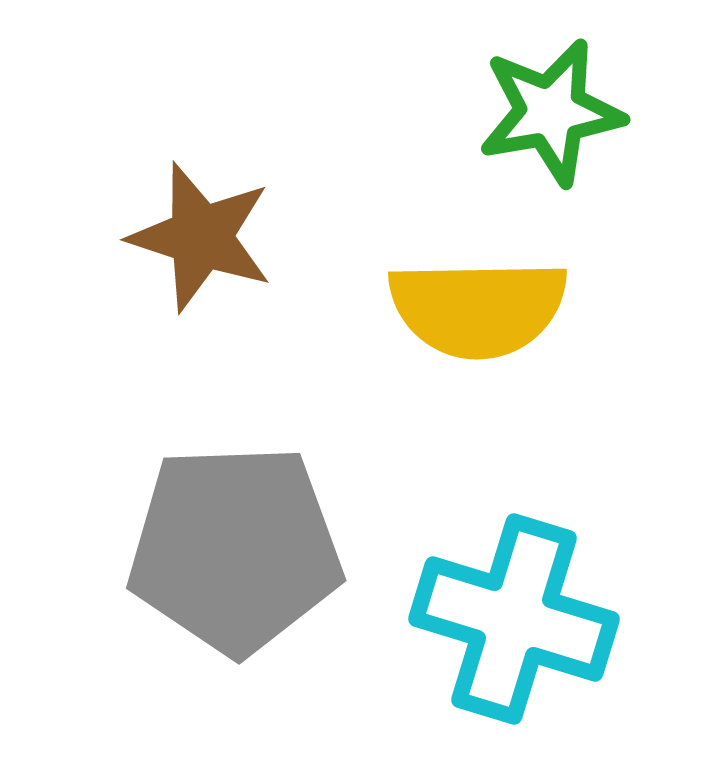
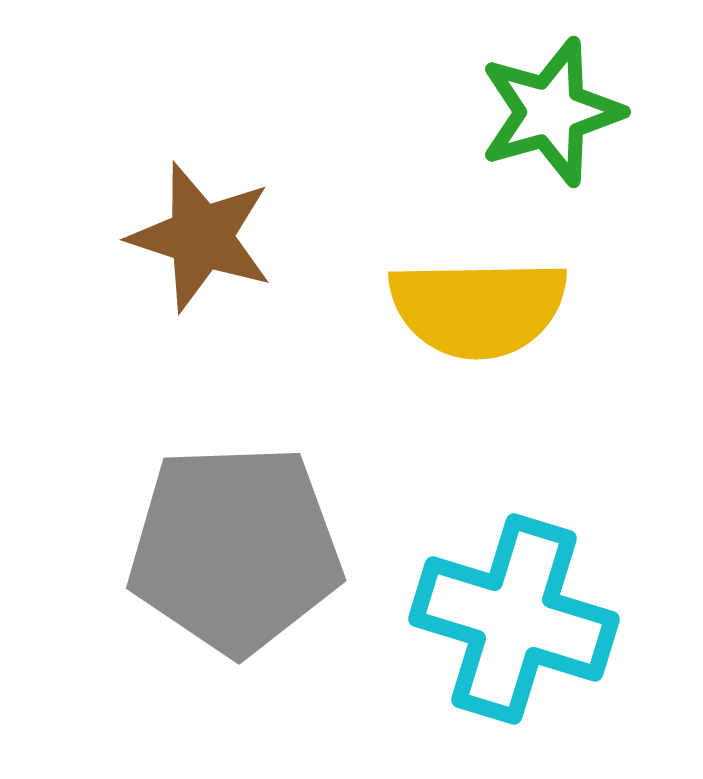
green star: rotated 6 degrees counterclockwise
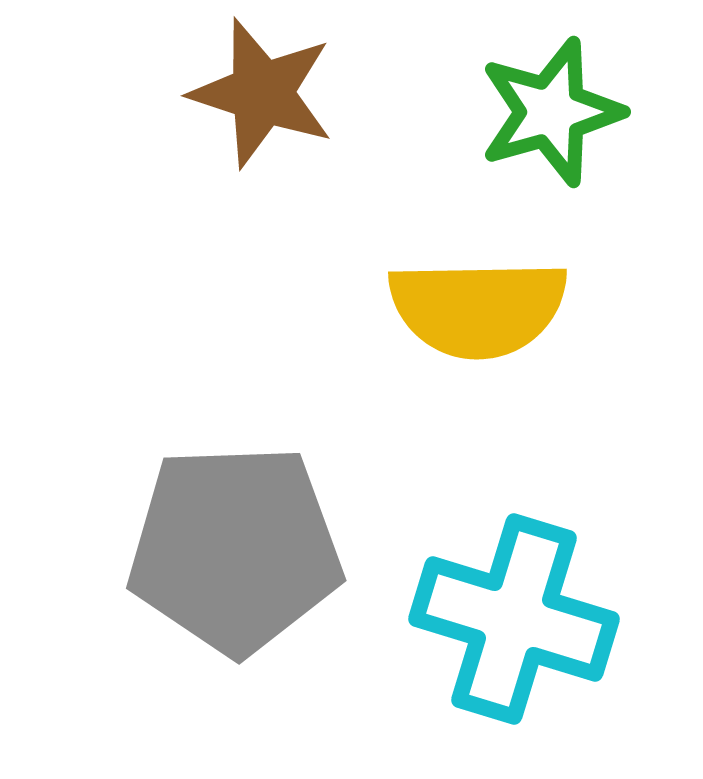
brown star: moved 61 px right, 144 px up
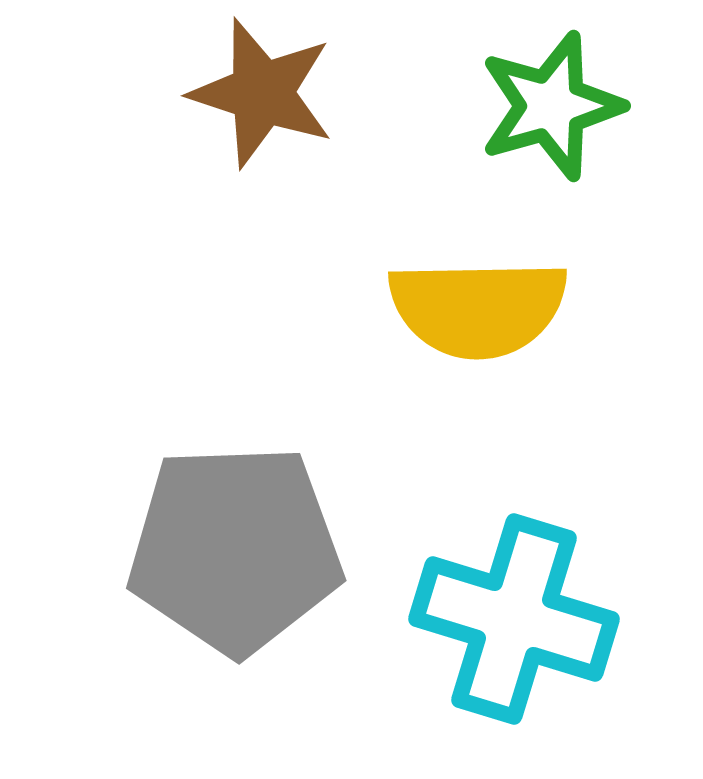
green star: moved 6 px up
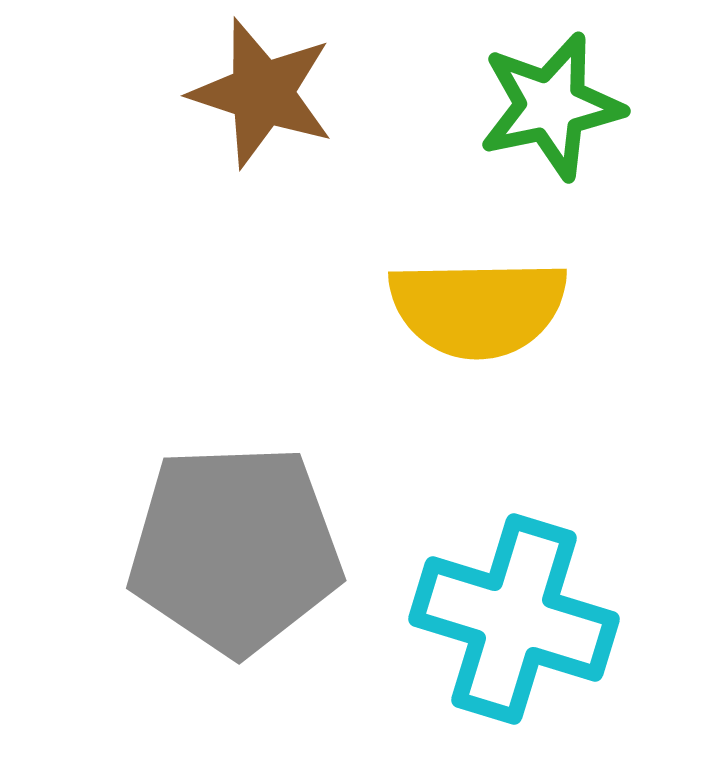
green star: rotated 4 degrees clockwise
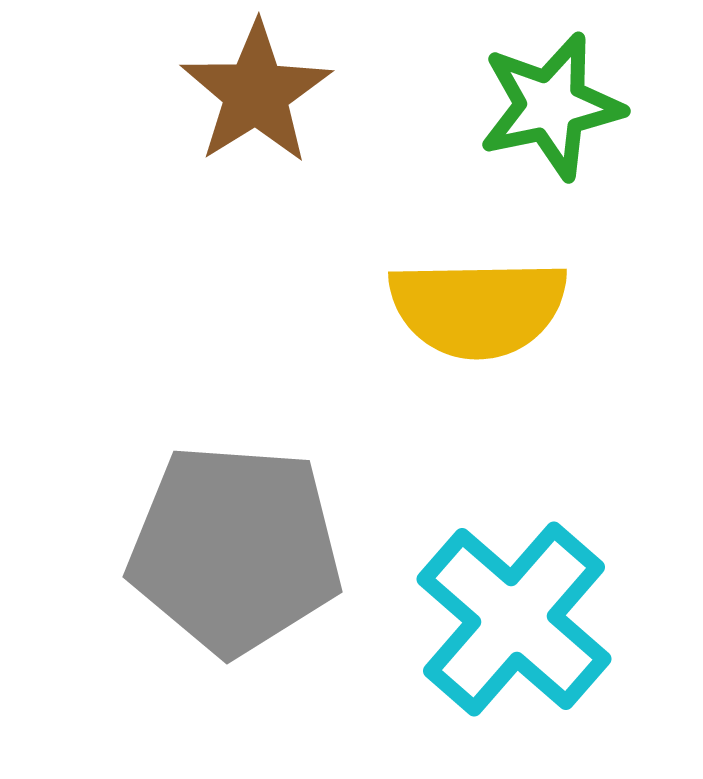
brown star: moved 6 px left; rotated 22 degrees clockwise
gray pentagon: rotated 6 degrees clockwise
cyan cross: rotated 24 degrees clockwise
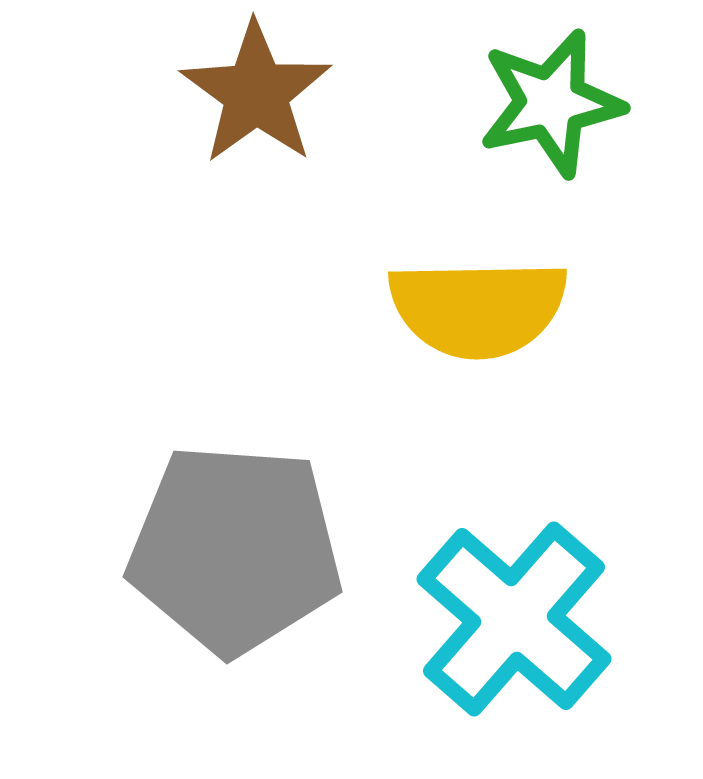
brown star: rotated 4 degrees counterclockwise
green star: moved 3 px up
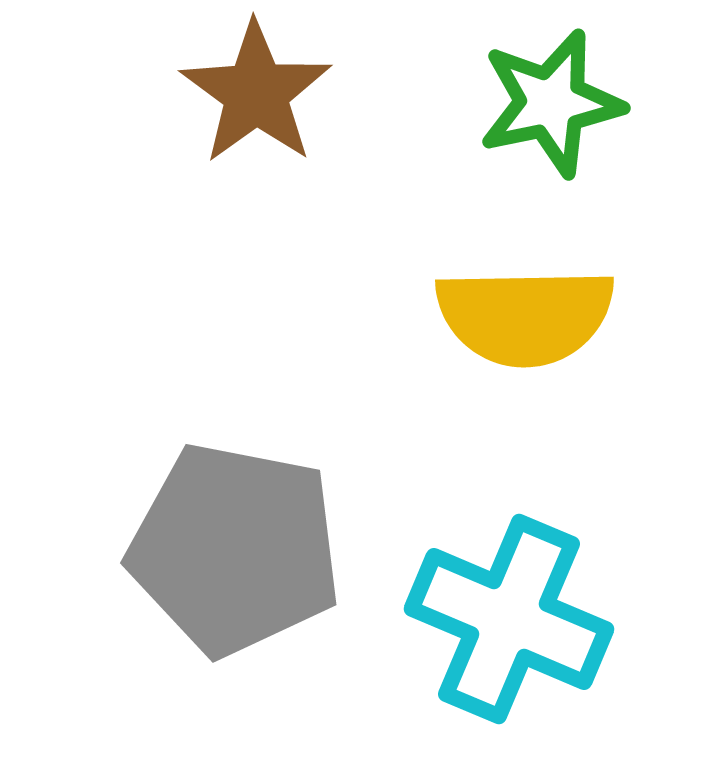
yellow semicircle: moved 47 px right, 8 px down
gray pentagon: rotated 7 degrees clockwise
cyan cross: moved 5 px left; rotated 18 degrees counterclockwise
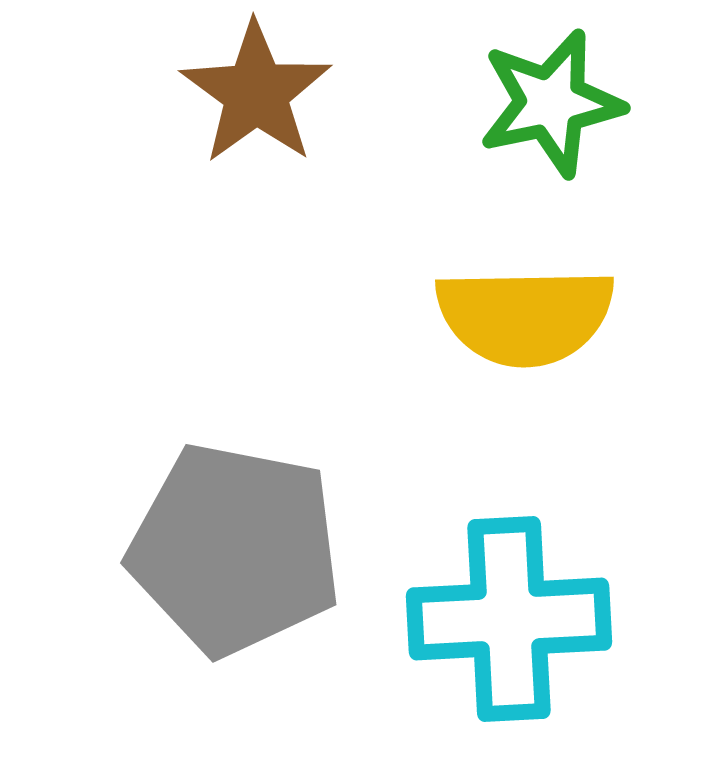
cyan cross: rotated 26 degrees counterclockwise
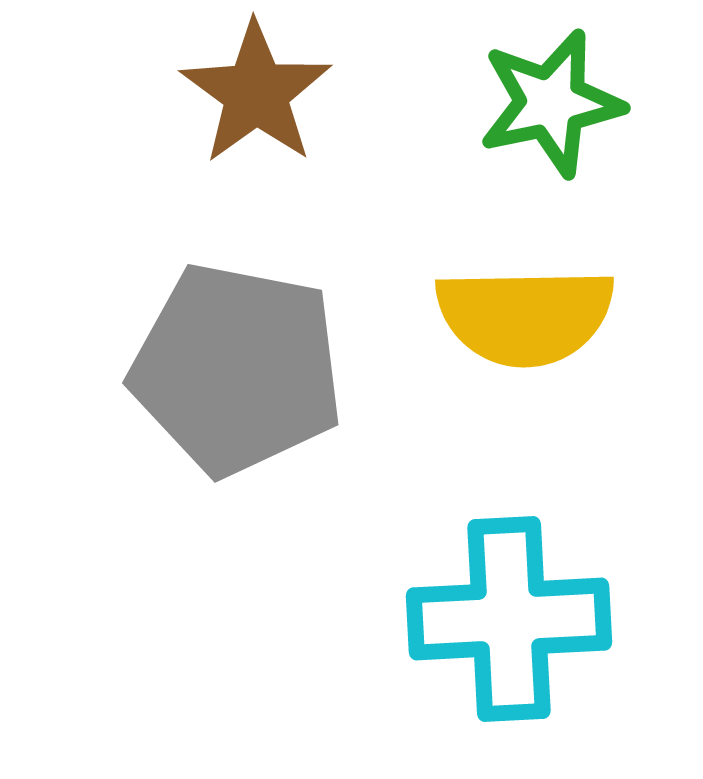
gray pentagon: moved 2 px right, 180 px up
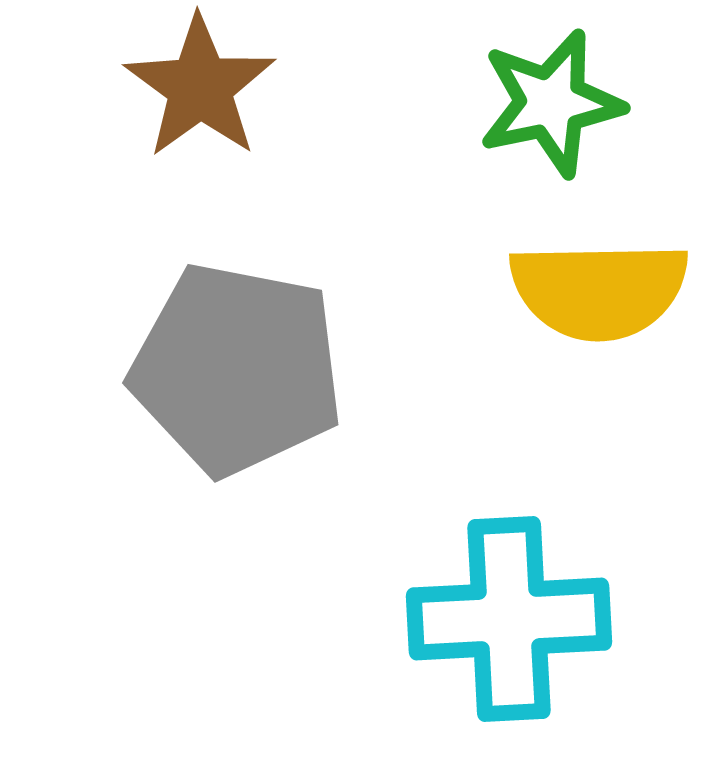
brown star: moved 56 px left, 6 px up
yellow semicircle: moved 74 px right, 26 px up
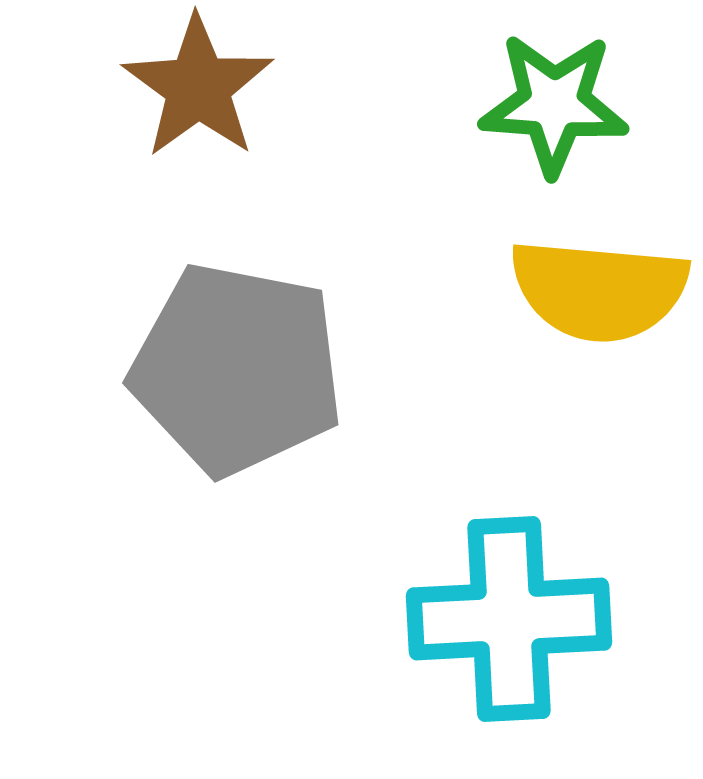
brown star: moved 2 px left
green star: moved 3 px right, 1 px down; rotated 16 degrees clockwise
yellow semicircle: rotated 6 degrees clockwise
